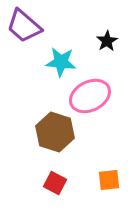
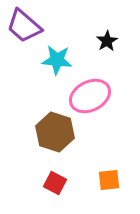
cyan star: moved 4 px left, 2 px up
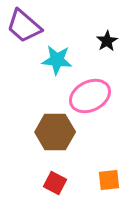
brown hexagon: rotated 18 degrees counterclockwise
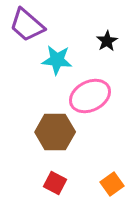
purple trapezoid: moved 3 px right, 1 px up
orange square: moved 3 px right, 4 px down; rotated 30 degrees counterclockwise
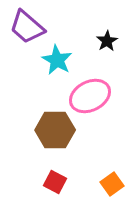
purple trapezoid: moved 2 px down
cyan star: rotated 24 degrees clockwise
brown hexagon: moved 2 px up
red square: moved 1 px up
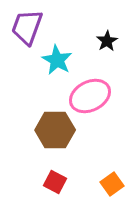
purple trapezoid: rotated 69 degrees clockwise
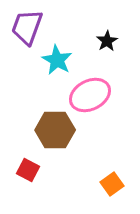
pink ellipse: moved 1 px up
red square: moved 27 px left, 12 px up
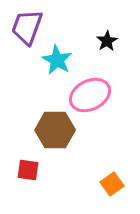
red square: rotated 20 degrees counterclockwise
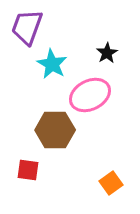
black star: moved 12 px down
cyan star: moved 5 px left, 4 px down
orange square: moved 1 px left, 1 px up
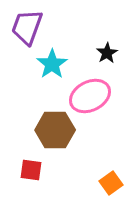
cyan star: rotated 8 degrees clockwise
pink ellipse: moved 1 px down
red square: moved 3 px right
